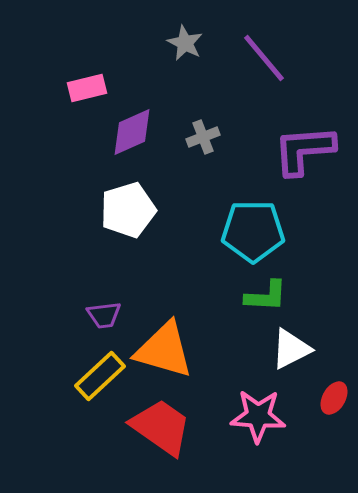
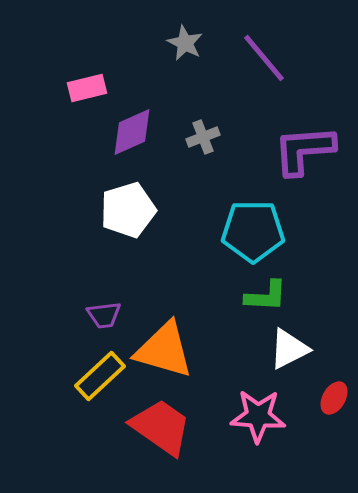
white triangle: moved 2 px left
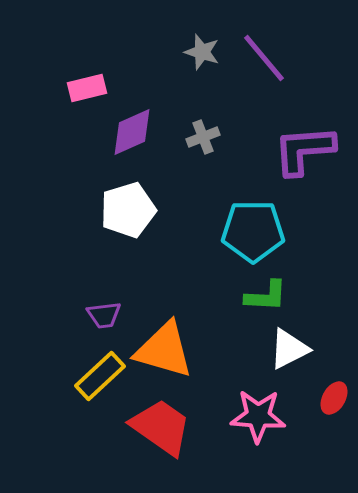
gray star: moved 17 px right, 9 px down; rotated 9 degrees counterclockwise
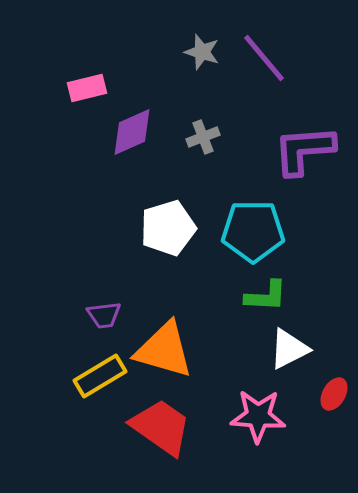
white pentagon: moved 40 px right, 18 px down
yellow rectangle: rotated 12 degrees clockwise
red ellipse: moved 4 px up
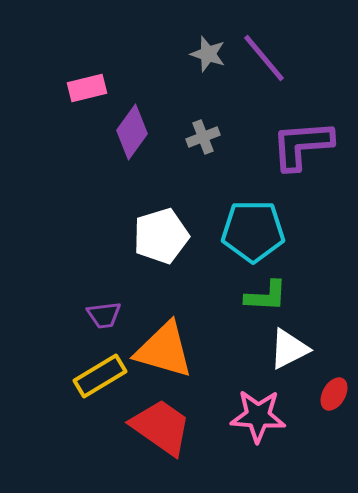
gray star: moved 6 px right, 2 px down
purple diamond: rotated 30 degrees counterclockwise
purple L-shape: moved 2 px left, 5 px up
white pentagon: moved 7 px left, 8 px down
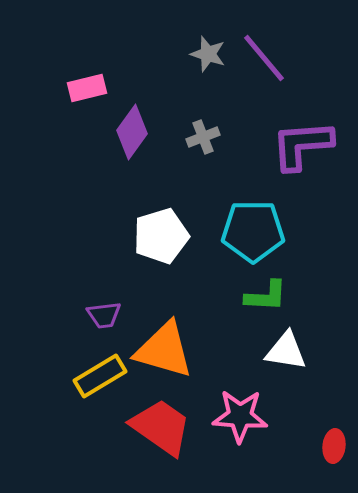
white triangle: moved 3 px left, 2 px down; rotated 36 degrees clockwise
red ellipse: moved 52 px down; rotated 24 degrees counterclockwise
pink star: moved 18 px left
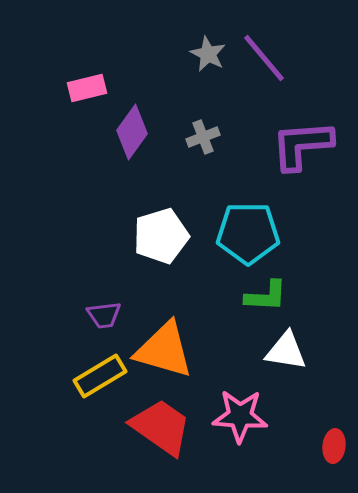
gray star: rotated 9 degrees clockwise
cyan pentagon: moved 5 px left, 2 px down
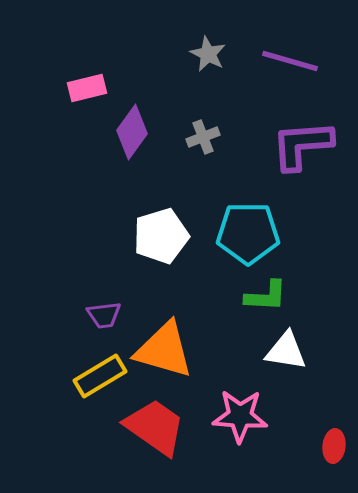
purple line: moved 26 px right, 3 px down; rotated 34 degrees counterclockwise
red trapezoid: moved 6 px left
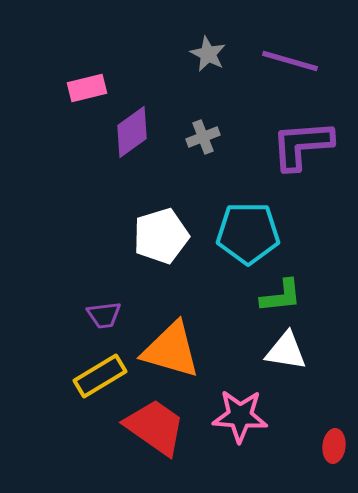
purple diamond: rotated 18 degrees clockwise
green L-shape: moved 15 px right; rotated 9 degrees counterclockwise
orange triangle: moved 7 px right
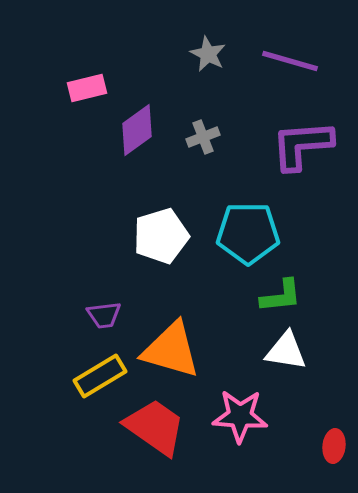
purple diamond: moved 5 px right, 2 px up
